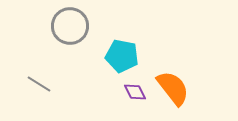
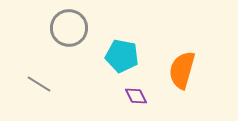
gray circle: moved 1 px left, 2 px down
orange semicircle: moved 9 px right, 18 px up; rotated 126 degrees counterclockwise
purple diamond: moved 1 px right, 4 px down
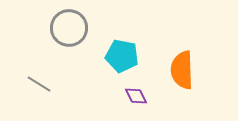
orange semicircle: rotated 18 degrees counterclockwise
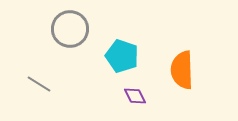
gray circle: moved 1 px right, 1 px down
cyan pentagon: rotated 8 degrees clockwise
purple diamond: moved 1 px left
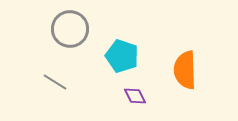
orange semicircle: moved 3 px right
gray line: moved 16 px right, 2 px up
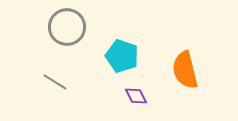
gray circle: moved 3 px left, 2 px up
orange semicircle: rotated 12 degrees counterclockwise
purple diamond: moved 1 px right
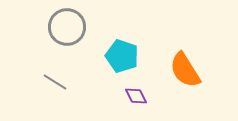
orange semicircle: rotated 18 degrees counterclockwise
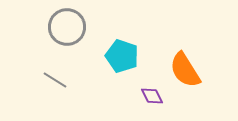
gray line: moved 2 px up
purple diamond: moved 16 px right
